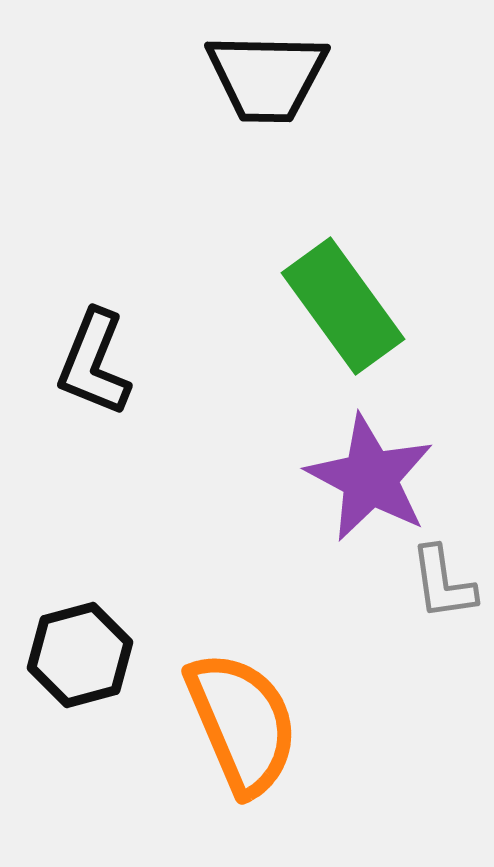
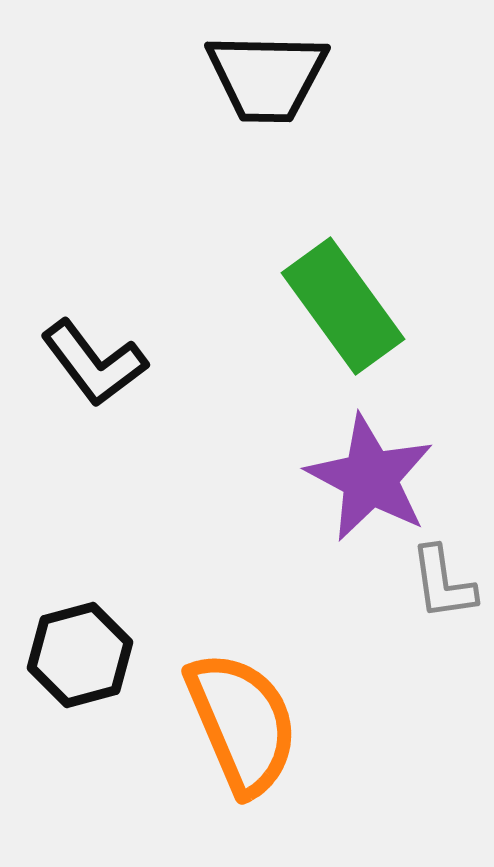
black L-shape: rotated 59 degrees counterclockwise
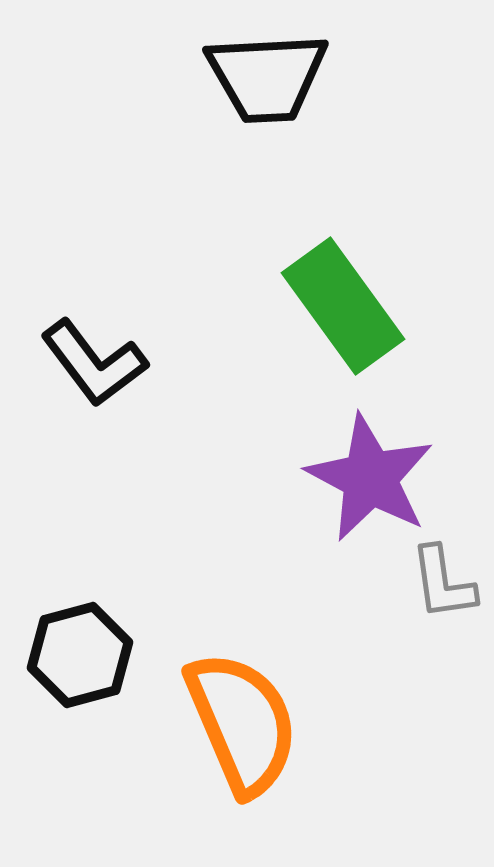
black trapezoid: rotated 4 degrees counterclockwise
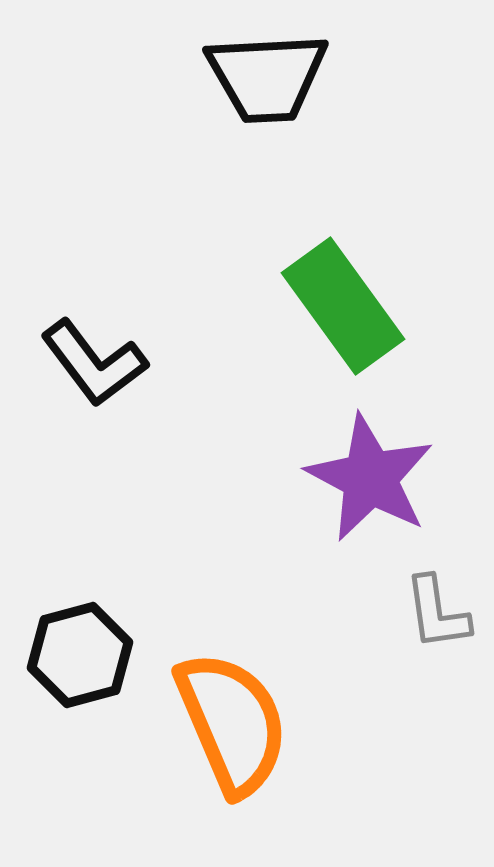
gray L-shape: moved 6 px left, 30 px down
orange semicircle: moved 10 px left
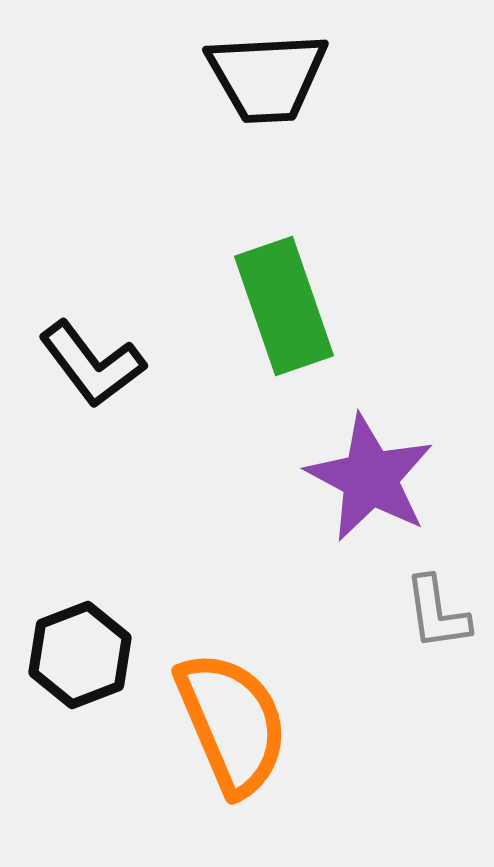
green rectangle: moved 59 px left; rotated 17 degrees clockwise
black L-shape: moved 2 px left, 1 px down
black hexagon: rotated 6 degrees counterclockwise
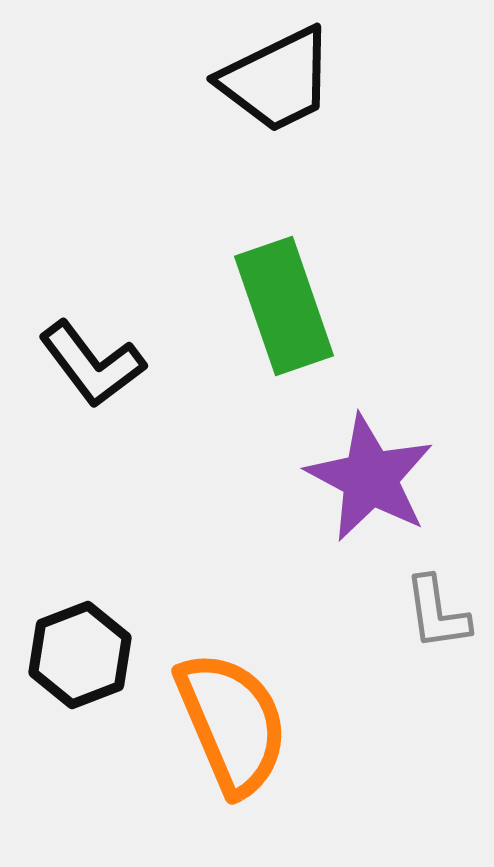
black trapezoid: moved 10 px right, 3 px down; rotated 23 degrees counterclockwise
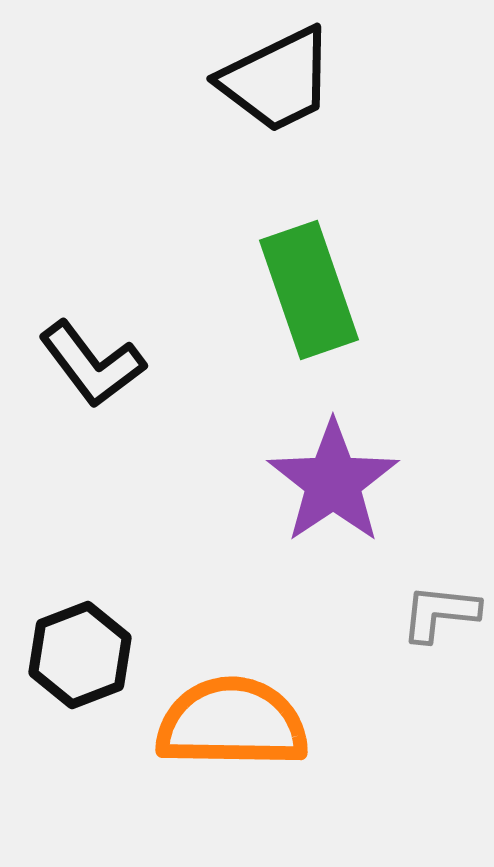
green rectangle: moved 25 px right, 16 px up
purple star: moved 37 px left, 4 px down; rotated 10 degrees clockwise
gray L-shape: moved 3 px right; rotated 104 degrees clockwise
orange semicircle: rotated 66 degrees counterclockwise
